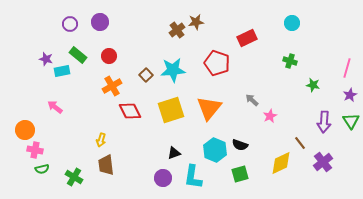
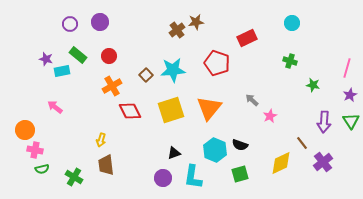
brown line at (300, 143): moved 2 px right
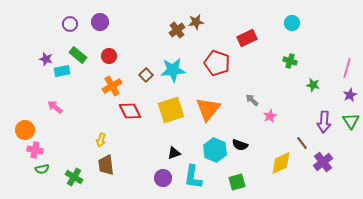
orange triangle at (209, 108): moved 1 px left, 1 px down
green square at (240, 174): moved 3 px left, 8 px down
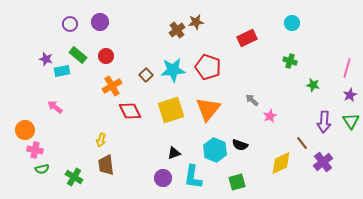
red circle at (109, 56): moved 3 px left
red pentagon at (217, 63): moved 9 px left, 4 px down
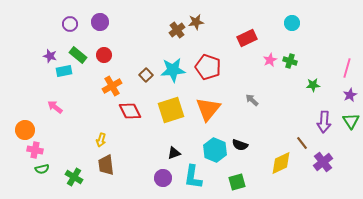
red circle at (106, 56): moved 2 px left, 1 px up
purple star at (46, 59): moved 4 px right, 3 px up
cyan rectangle at (62, 71): moved 2 px right
green star at (313, 85): rotated 16 degrees counterclockwise
pink star at (270, 116): moved 56 px up
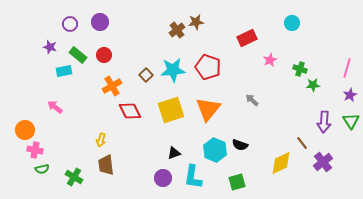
purple star at (50, 56): moved 9 px up
green cross at (290, 61): moved 10 px right, 8 px down
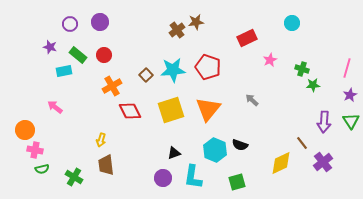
green cross at (300, 69): moved 2 px right
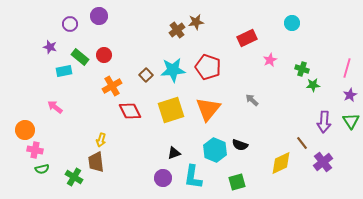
purple circle at (100, 22): moved 1 px left, 6 px up
green rectangle at (78, 55): moved 2 px right, 2 px down
brown trapezoid at (106, 165): moved 10 px left, 3 px up
